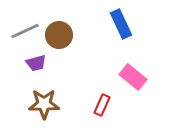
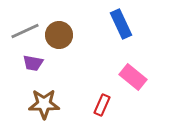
purple trapezoid: moved 3 px left; rotated 25 degrees clockwise
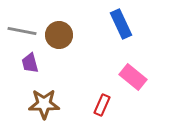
gray line: moved 3 px left; rotated 36 degrees clockwise
purple trapezoid: moved 3 px left; rotated 65 degrees clockwise
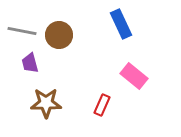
pink rectangle: moved 1 px right, 1 px up
brown star: moved 2 px right, 1 px up
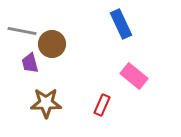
brown circle: moved 7 px left, 9 px down
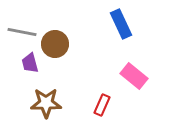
gray line: moved 1 px down
brown circle: moved 3 px right
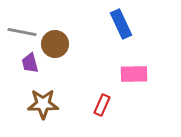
pink rectangle: moved 2 px up; rotated 40 degrees counterclockwise
brown star: moved 3 px left, 1 px down
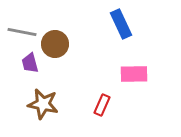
brown star: rotated 12 degrees clockwise
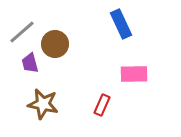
gray line: rotated 52 degrees counterclockwise
